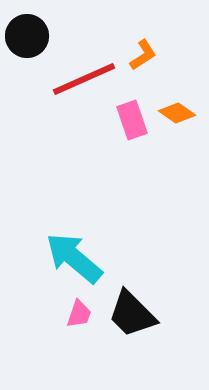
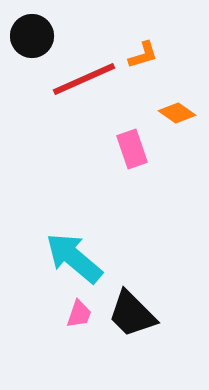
black circle: moved 5 px right
orange L-shape: rotated 16 degrees clockwise
pink rectangle: moved 29 px down
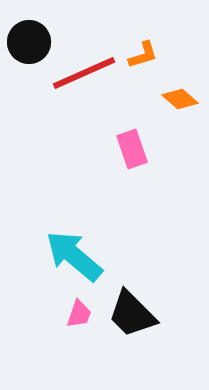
black circle: moved 3 px left, 6 px down
red line: moved 6 px up
orange diamond: moved 3 px right, 14 px up; rotated 6 degrees clockwise
cyan arrow: moved 2 px up
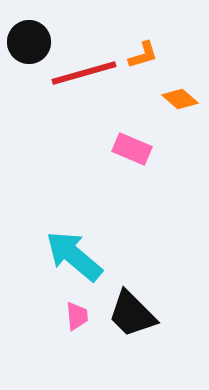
red line: rotated 8 degrees clockwise
pink rectangle: rotated 48 degrees counterclockwise
pink trapezoid: moved 2 px left, 2 px down; rotated 24 degrees counterclockwise
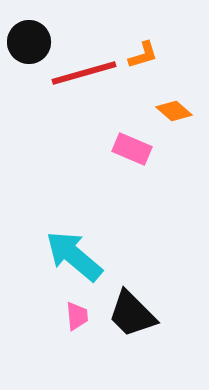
orange diamond: moved 6 px left, 12 px down
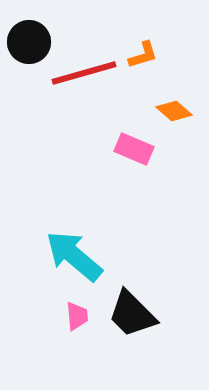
pink rectangle: moved 2 px right
